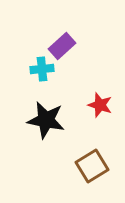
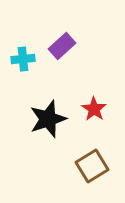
cyan cross: moved 19 px left, 10 px up
red star: moved 6 px left, 4 px down; rotated 15 degrees clockwise
black star: moved 2 px right, 1 px up; rotated 30 degrees counterclockwise
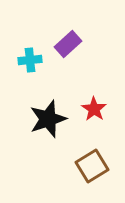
purple rectangle: moved 6 px right, 2 px up
cyan cross: moved 7 px right, 1 px down
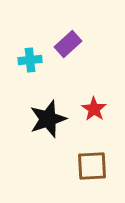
brown square: rotated 28 degrees clockwise
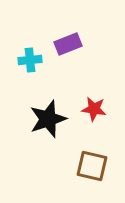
purple rectangle: rotated 20 degrees clockwise
red star: rotated 25 degrees counterclockwise
brown square: rotated 16 degrees clockwise
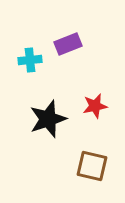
red star: moved 1 px right, 3 px up; rotated 20 degrees counterclockwise
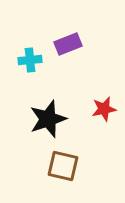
red star: moved 9 px right, 3 px down
brown square: moved 29 px left
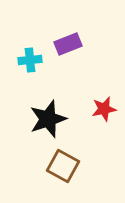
brown square: rotated 16 degrees clockwise
